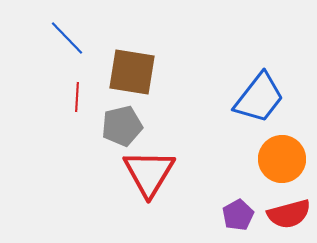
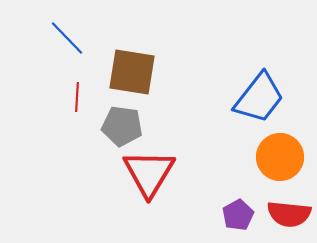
gray pentagon: rotated 21 degrees clockwise
orange circle: moved 2 px left, 2 px up
red semicircle: rotated 21 degrees clockwise
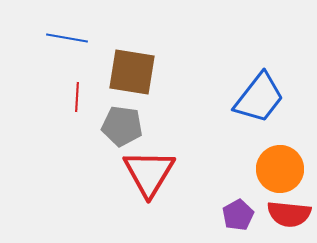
blue line: rotated 36 degrees counterclockwise
orange circle: moved 12 px down
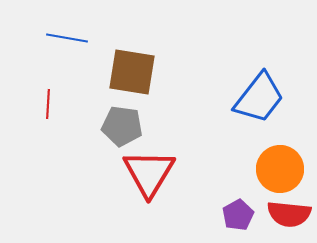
red line: moved 29 px left, 7 px down
